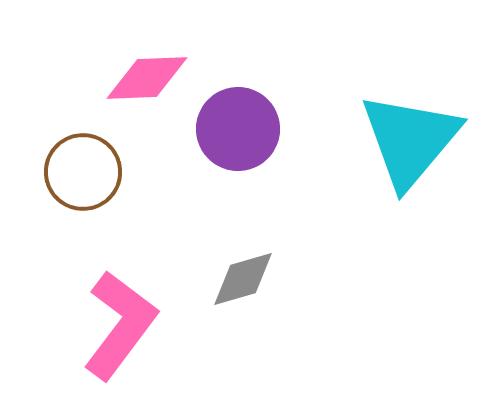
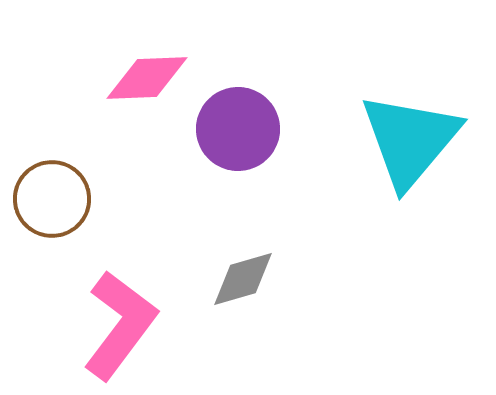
brown circle: moved 31 px left, 27 px down
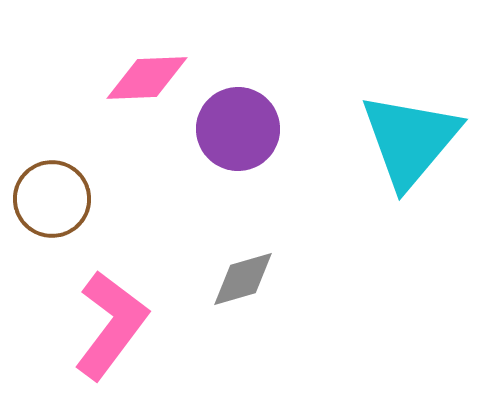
pink L-shape: moved 9 px left
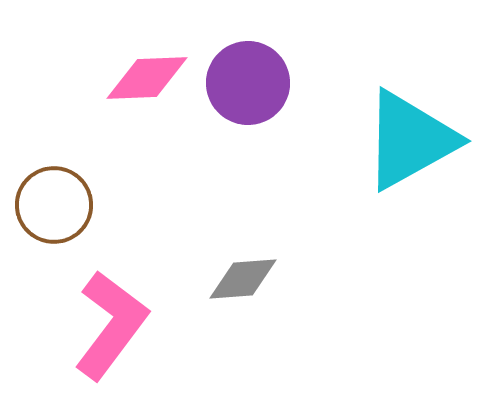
purple circle: moved 10 px right, 46 px up
cyan triangle: rotated 21 degrees clockwise
brown circle: moved 2 px right, 6 px down
gray diamond: rotated 12 degrees clockwise
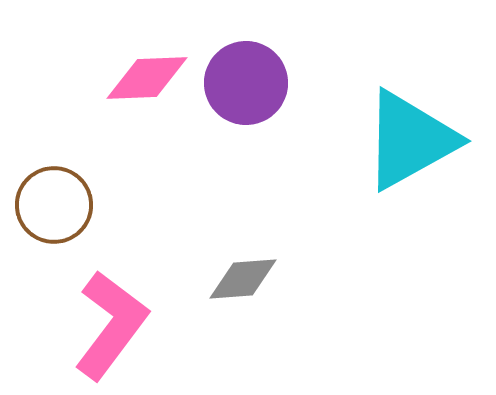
purple circle: moved 2 px left
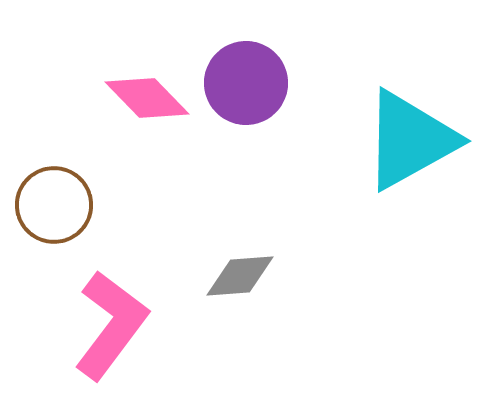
pink diamond: moved 20 px down; rotated 48 degrees clockwise
gray diamond: moved 3 px left, 3 px up
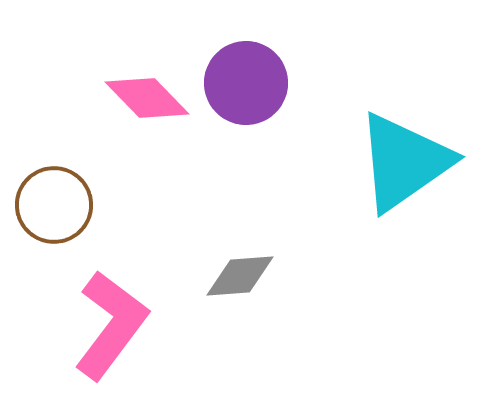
cyan triangle: moved 6 px left, 22 px down; rotated 6 degrees counterclockwise
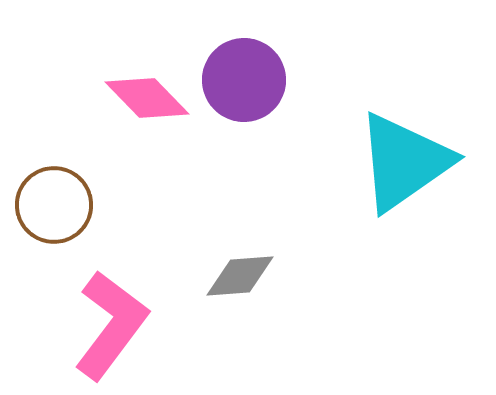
purple circle: moved 2 px left, 3 px up
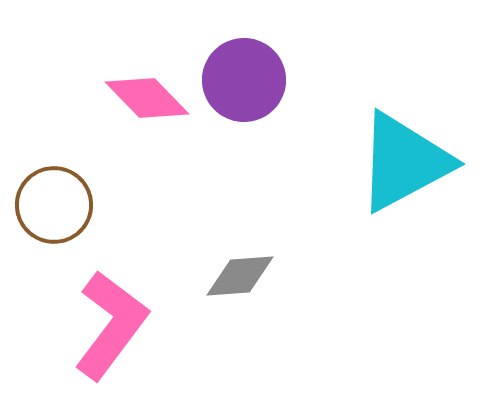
cyan triangle: rotated 7 degrees clockwise
